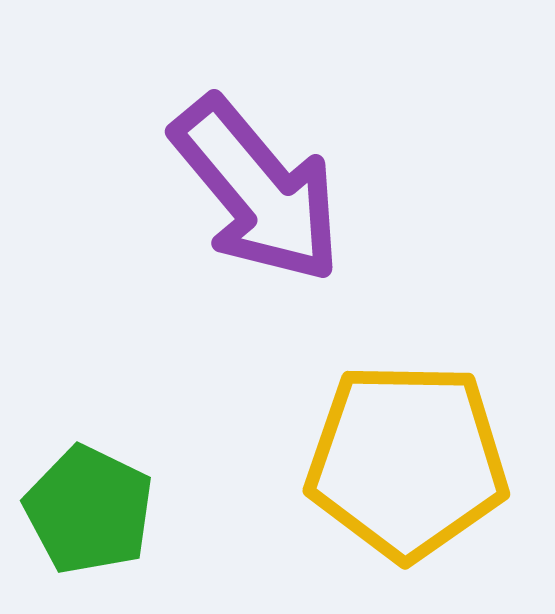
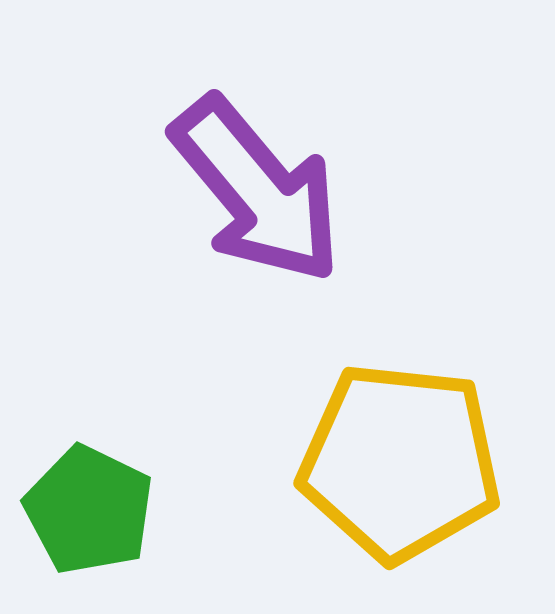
yellow pentagon: moved 7 px left, 1 px down; rotated 5 degrees clockwise
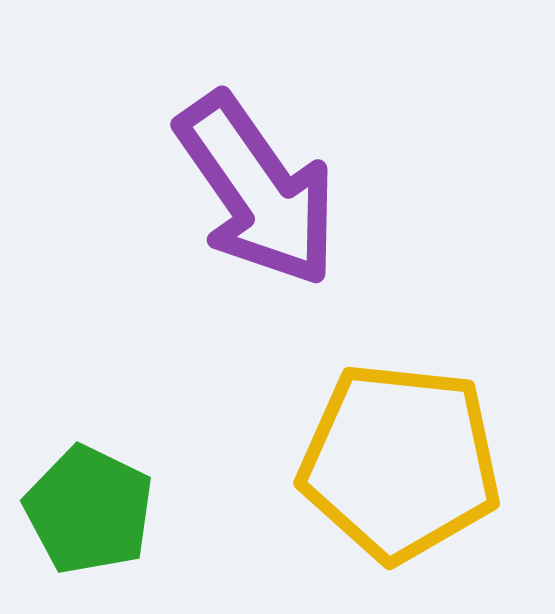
purple arrow: rotated 5 degrees clockwise
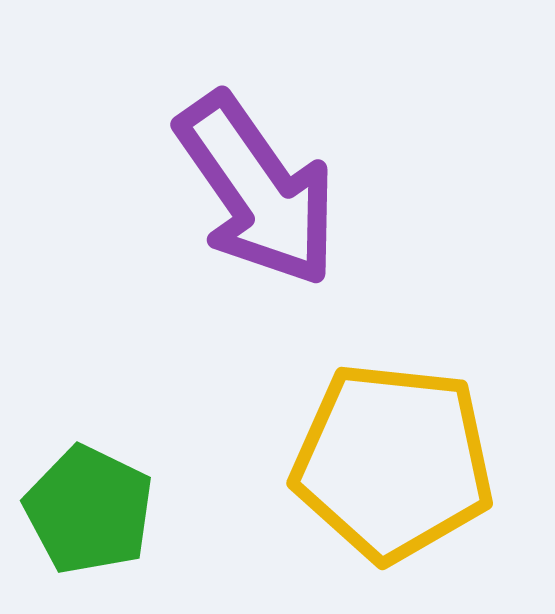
yellow pentagon: moved 7 px left
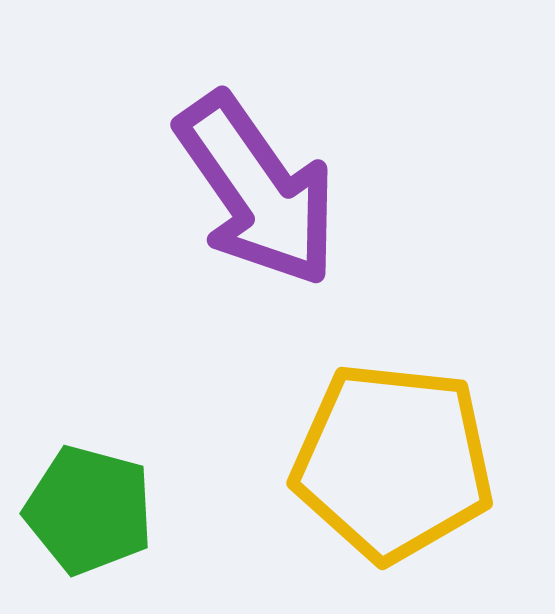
green pentagon: rotated 11 degrees counterclockwise
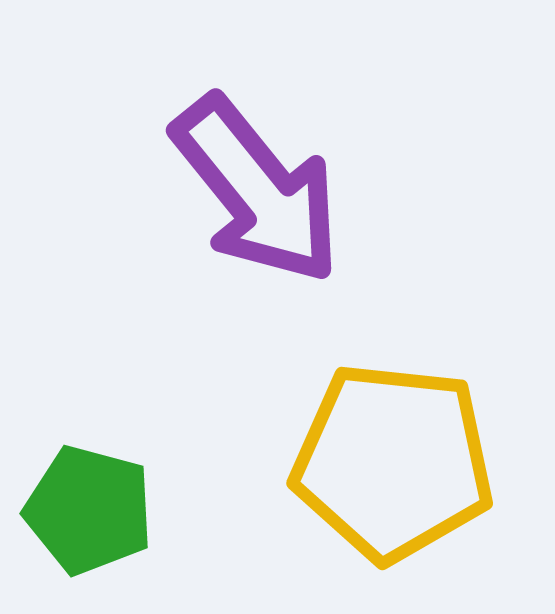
purple arrow: rotated 4 degrees counterclockwise
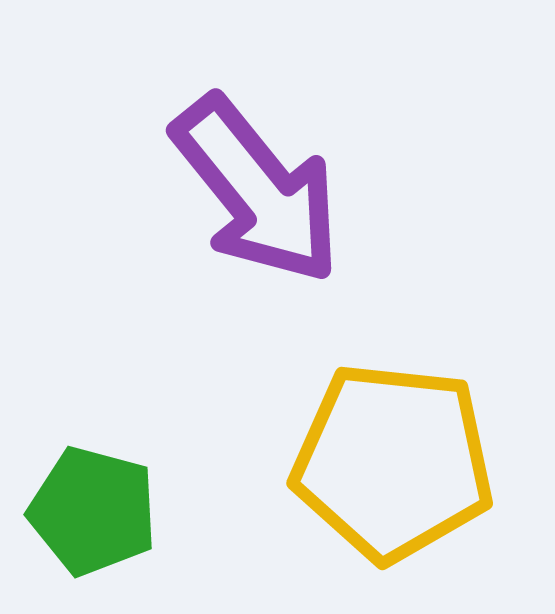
green pentagon: moved 4 px right, 1 px down
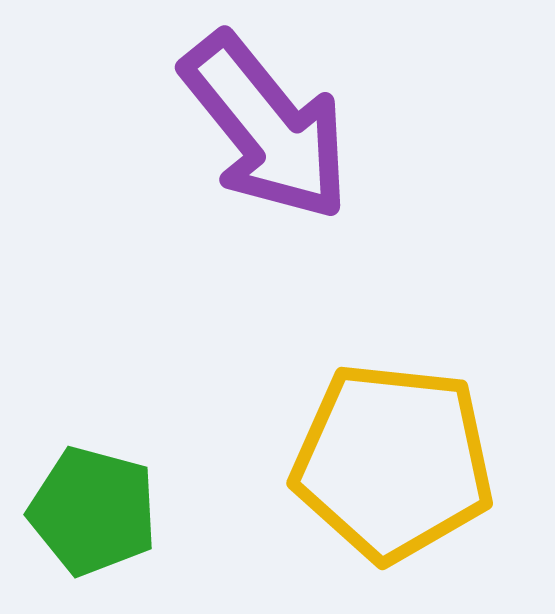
purple arrow: moved 9 px right, 63 px up
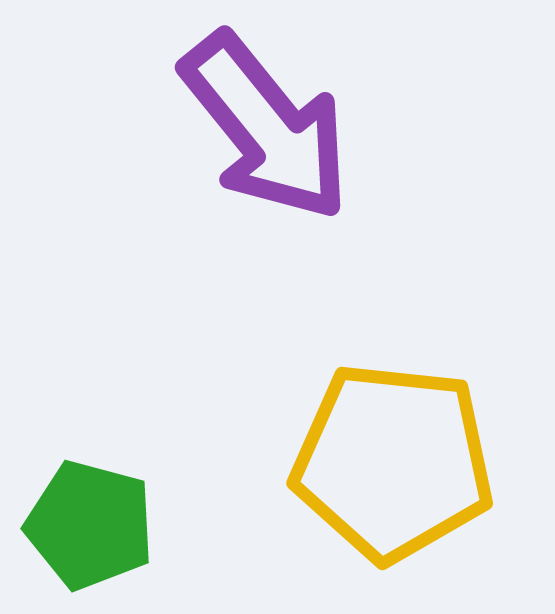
green pentagon: moved 3 px left, 14 px down
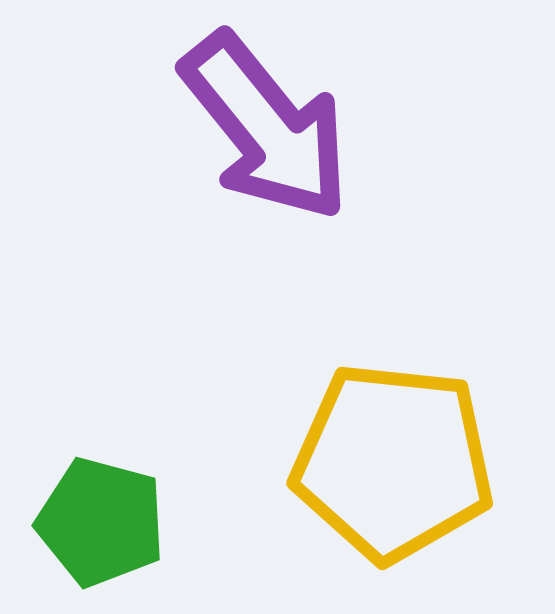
green pentagon: moved 11 px right, 3 px up
